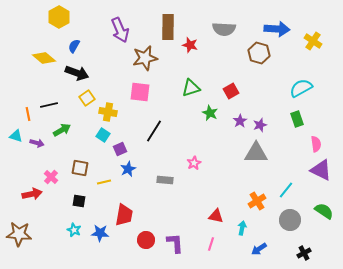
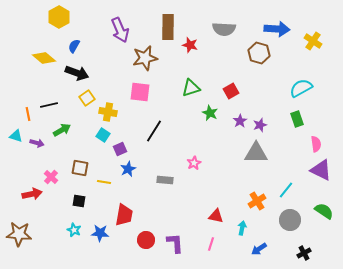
yellow line at (104, 182): rotated 24 degrees clockwise
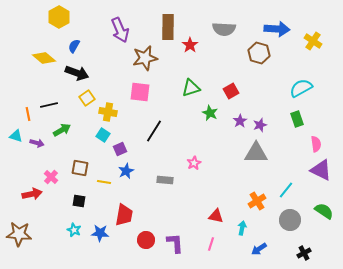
red star at (190, 45): rotated 21 degrees clockwise
blue star at (128, 169): moved 2 px left, 2 px down
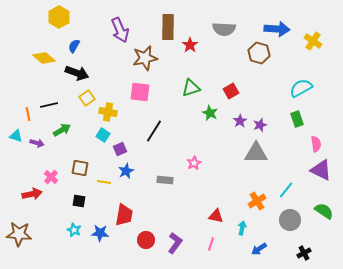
purple L-shape at (175, 243): rotated 40 degrees clockwise
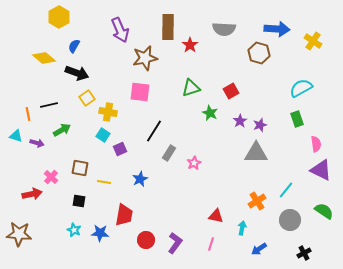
blue star at (126, 171): moved 14 px right, 8 px down
gray rectangle at (165, 180): moved 4 px right, 27 px up; rotated 63 degrees counterclockwise
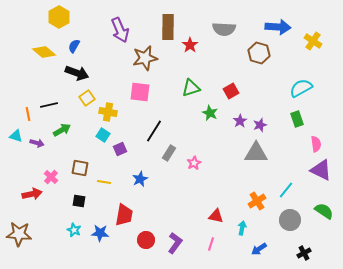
blue arrow at (277, 29): moved 1 px right, 2 px up
yellow diamond at (44, 58): moved 6 px up
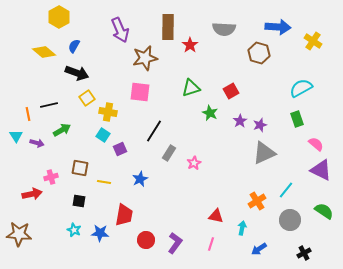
cyan triangle at (16, 136): rotated 40 degrees clockwise
pink semicircle at (316, 144): rotated 42 degrees counterclockwise
gray triangle at (256, 153): moved 8 px right; rotated 25 degrees counterclockwise
pink cross at (51, 177): rotated 32 degrees clockwise
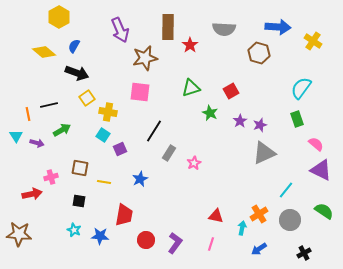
cyan semicircle at (301, 88): rotated 25 degrees counterclockwise
orange cross at (257, 201): moved 2 px right, 13 px down
blue star at (100, 233): moved 3 px down
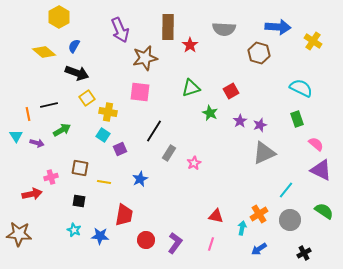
cyan semicircle at (301, 88): rotated 80 degrees clockwise
